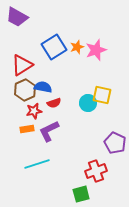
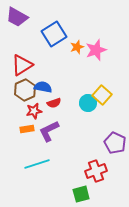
blue square: moved 13 px up
yellow square: rotated 30 degrees clockwise
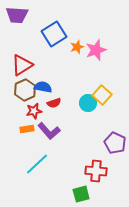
purple trapezoid: moved 2 px up; rotated 25 degrees counterclockwise
purple L-shape: rotated 105 degrees counterclockwise
cyan line: rotated 25 degrees counterclockwise
red cross: rotated 25 degrees clockwise
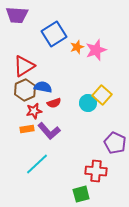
red triangle: moved 2 px right, 1 px down
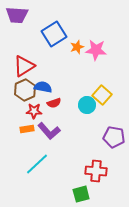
pink star: rotated 25 degrees clockwise
cyan circle: moved 1 px left, 2 px down
red star: rotated 14 degrees clockwise
purple pentagon: moved 1 px left, 6 px up; rotated 15 degrees counterclockwise
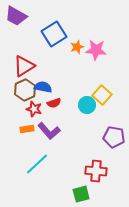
purple trapezoid: moved 1 px left, 1 px down; rotated 25 degrees clockwise
red star: moved 2 px up; rotated 14 degrees clockwise
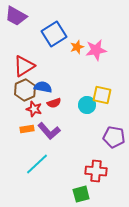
pink star: rotated 15 degrees counterclockwise
yellow square: rotated 30 degrees counterclockwise
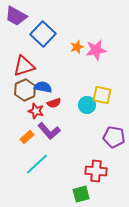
blue square: moved 11 px left; rotated 15 degrees counterclockwise
red triangle: rotated 15 degrees clockwise
red star: moved 2 px right, 2 px down
orange rectangle: moved 8 px down; rotated 32 degrees counterclockwise
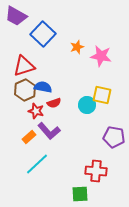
pink star: moved 5 px right, 6 px down; rotated 20 degrees clockwise
orange rectangle: moved 2 px right
green square: moved 1 px left; rotated 12 degrees clockwise
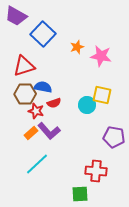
brown hexagon: moved 4 px down; rotated 25 degrees clockwise
orange rectangle: moved 2 px right, 4 px up
